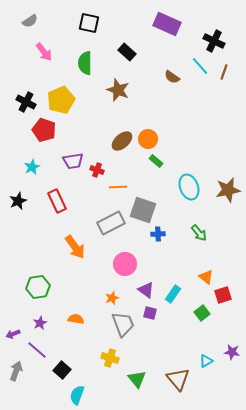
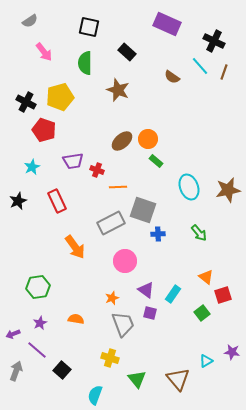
black square at (89, 23): moved 4 px down
yellow pentagon at (61, 100): moved 1 px left, 3 px up; rotated 8 degrees clockwise
pink circle at (125, 264): moved 3 px up
cyan semicircle at (77, 395): moved 18 px right
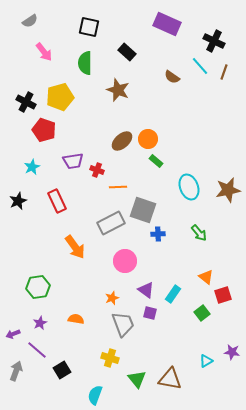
black square at (62, 370): rotated 18 degrees clockwise
brown triangle at (178, 379): moved 8 px left; rotated 40 degrees counterclockwise
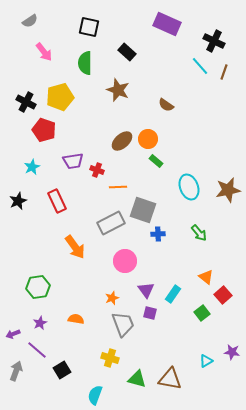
brown semicircle at (172, 77): moved 6 px left, 28 px down
purple triangle at (146, 290): rotated 18 degrees clockwise
red square at (223, 295): rotated 24 degrees counterclockwise
green triangle at (137, 379): rotated 36 degrees counterclockwise
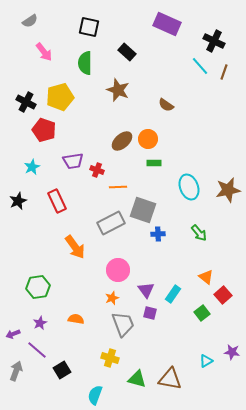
green rectangle at (156, 161): moved 2 px left, 2 px down; rotated 40 degrees counterclockwise
pink circle at (125, 261): moved 7 px left, 9 px down
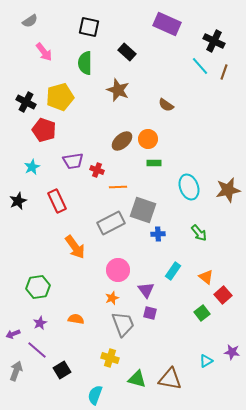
cyan rectangle at (173, 294): moved 23 px up
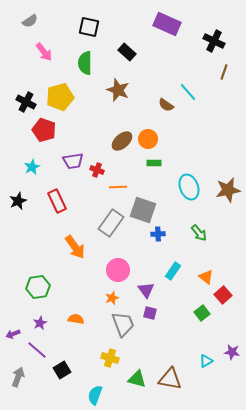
cyan line at (200, 66): moved 12 px left, 26 px down
gray rectangle at (111, 223): rotated 28 degrees counterclockwise
gray arrow at (16, 371): moved 2 px right, 6 px down
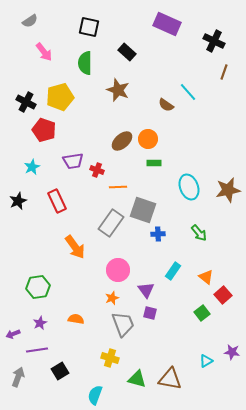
purple line at (37, 350): rotated 50 degrees counterclockwise
black square at (62, 370): moved 2 px left, 1 px down
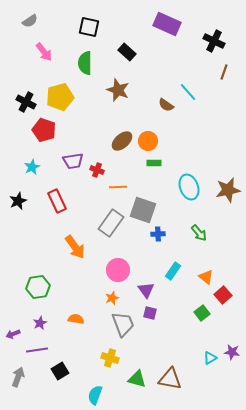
orange circle at (148, 139): moved 2 px down
cyan triangle at (206, 361): moved 4 px right, 3 px up
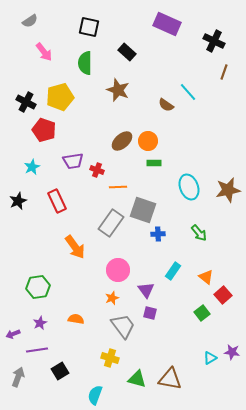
gray trapezoid at (123, 324): moved 2 px down; rotated 16 degrees counterclockwise
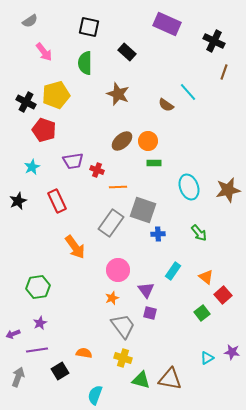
brown star at (118, 90): moved 4 px down
yellow pentagon at (60, 97): moved 4 px left, 2 px up
orange semicircle at (76, 319): moved 8 px right, 34 px down
yellow cross at (110, 358): moved 13 px right
cyan triangle at (210, 358): moved 3 px left
green triangle at (137, 379): moved 4 px right, 1 px down
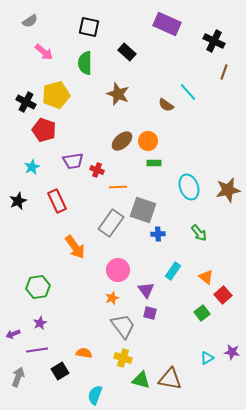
pink arrow at (44, 52): rotated 12 degrees counterclockwise
